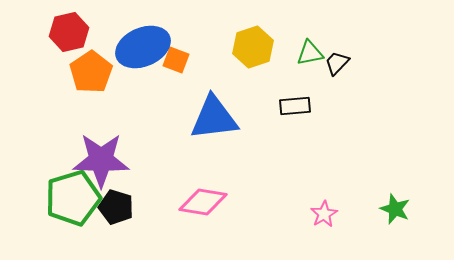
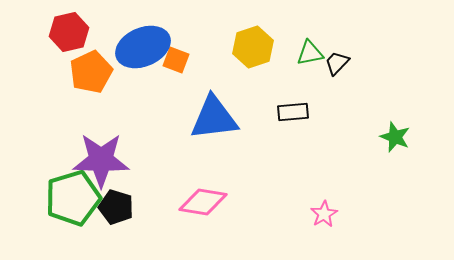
orange pentagon: rotated 9 degrees clockwise
black rectangle: moved 2 px left, 6 px down
green star: moved 72 px up
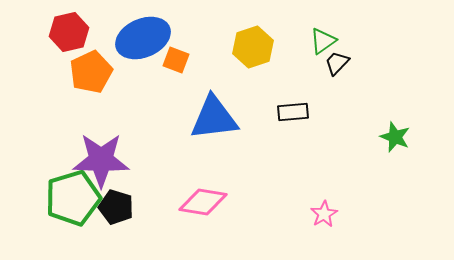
blue ellipse: moved 9 px up
green triangle: moved 13 px right, 12 px up; rotated 24 degrees counterclockwise
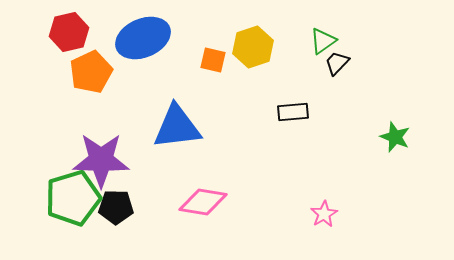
orange square: moved 37 px right; rotated 8 degrees counterclockwise
blue triangle: moved 37 px left, 9 px down
black pentagon: rotated 16 degrees counterclockwise
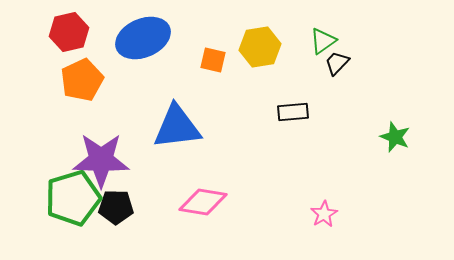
yellow hexagon: moved 7 px right; rotated 9 degrees clockwise
orange pentagon: moved 9 px left, 8 px down
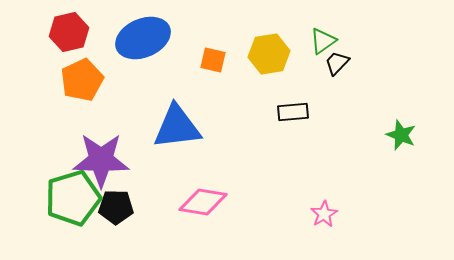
yellow hexagon: moved 9 px right, 7 px down
green star: moved 6 px right, 2 px up
